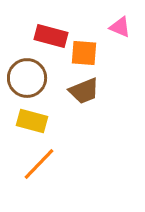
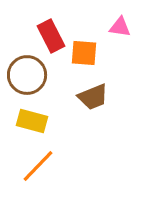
pink triangle: rotated 15 degrees counterclockwise
red rectangle: rotated 48 degrees clockwise
brown circle: moved 3 px up
brown trapezoid: moved 9 px right, 6 px down
orange line: moved 1 px left, 2 px down
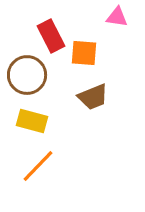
pink triangle: moved 3 px left, 10 px up
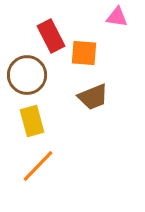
yellow rectangle: rotated 60 degrees clockwise
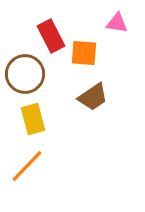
pink triangle: moved 6 px down
brown circle: moved 2 px left, 1 px up
brown trapezoid: rotated 12 degrees counterclockwise
yellow rectangle: moved 1 px right, 2 px up
orange line: moved 11 px left
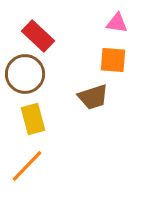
red rectangle: moved 13 px left; rotated 20 degrees counterclockwise
orange square: moved 29 px right, 7 px down
brown trapezoid: rotated 16 degrees clockwise
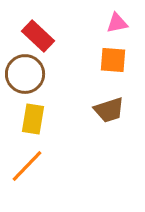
pink triangle: rotated 20 degrees counterclockwise
brown trapezoid: moved 16 px right, 13 px down
yellow rectangle: rotated 24 degrees clockwise
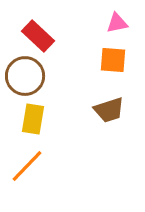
brown circle: moved 2 px down
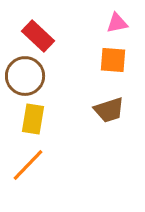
orange line: moved 1 px right, 1 px up
